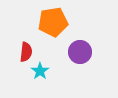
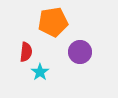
cyan star: moved 1 px down
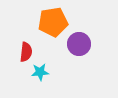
purple circle: moved 1 px left, 8 px up
cyan star: rotated 30 degrees clockwise
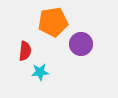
purple circle: moved 2 px right
red semicircle: moved 1 px left, 1 px up
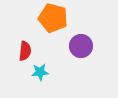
orange pentagon: moved 4 px up; rotated 24 degrees clockwise
purple circle: moved 2 px down
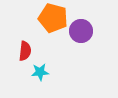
purple circle: moved 15 px up
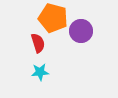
red semicircle: moved 13 px right, 8 px up; rotated 24 degrees counterclockwise
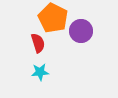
orange pentagon: rotated 12 degrees clockwise
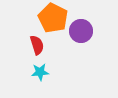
red semicircle: moved 1 px left, 2 px down
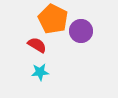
orange pentagon: moved 1 px down
red semicircle: rotated 42 degrees counterclockwise
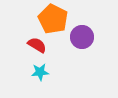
purple circle: moved 1 px right, 6 px down
